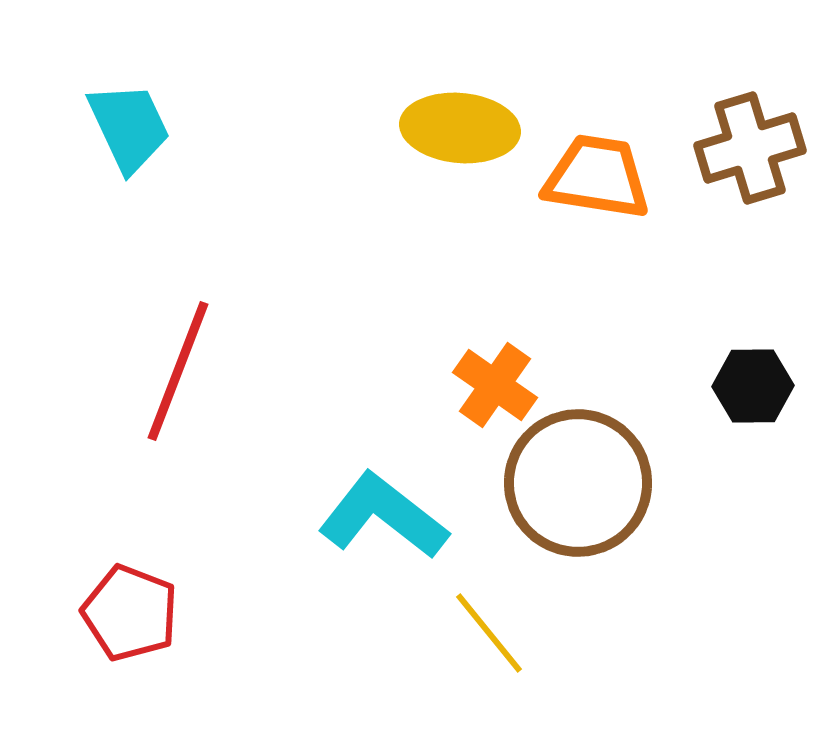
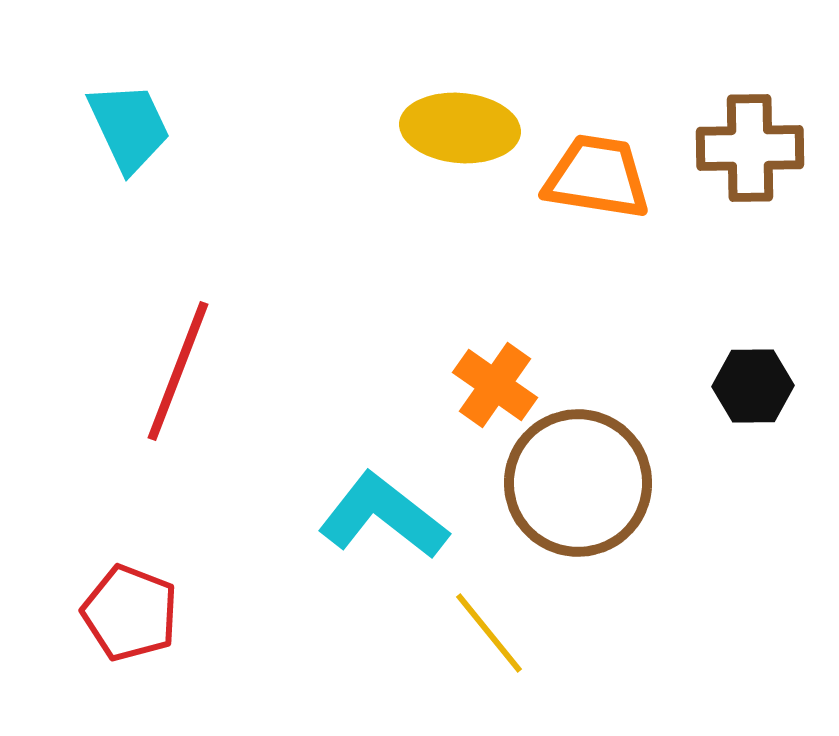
brown cross: rotated 16 degrees clockwise
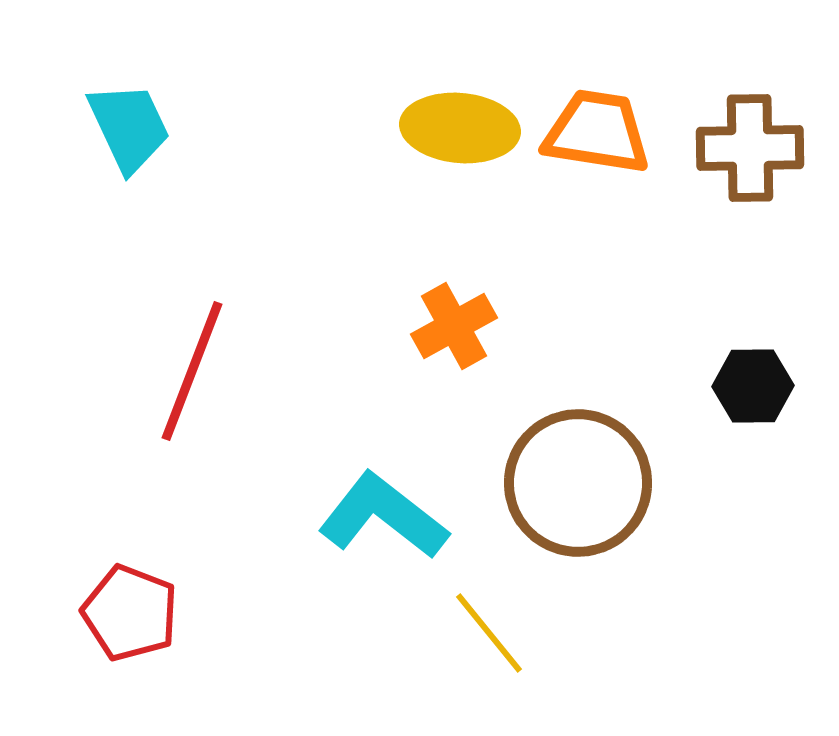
orange trapezoid: moved 45 px up
red line: moved 14 px right
orange cross: moved 41 px left, 59 px up; rotated 26 degrees clockwise
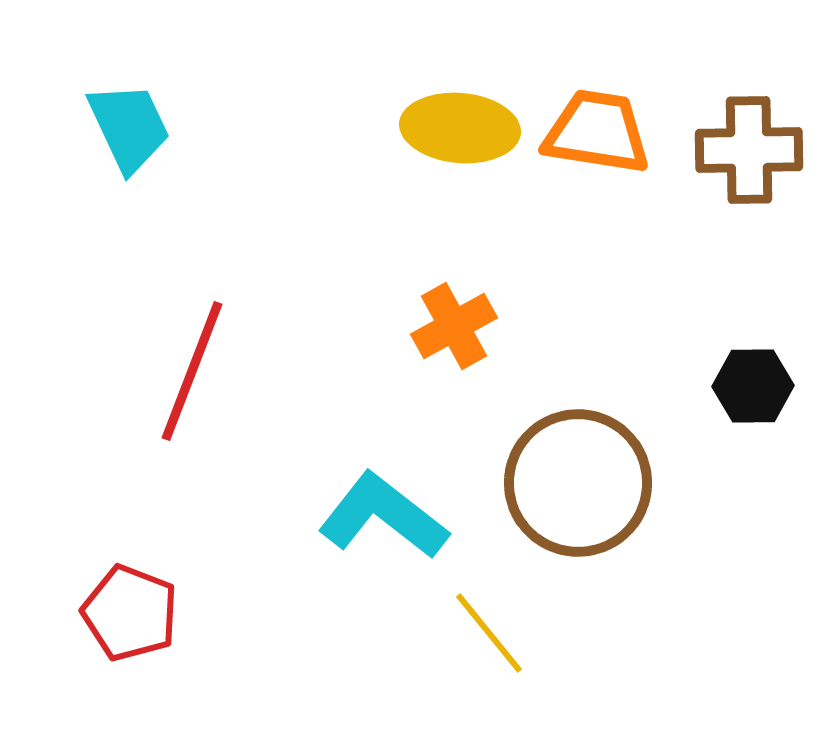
brown cross: moved 1 px left, 2 px down
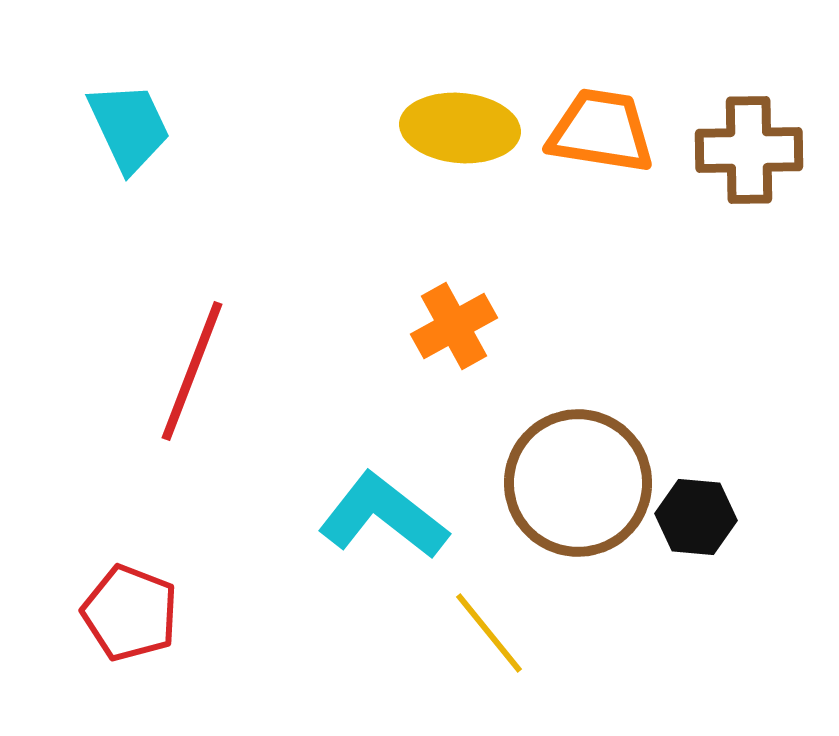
orange trapezoid: moved 4 px right, 1 px up
black hexagon: moved 57 px left, 131 px down; rotated 6 degrees clockwise
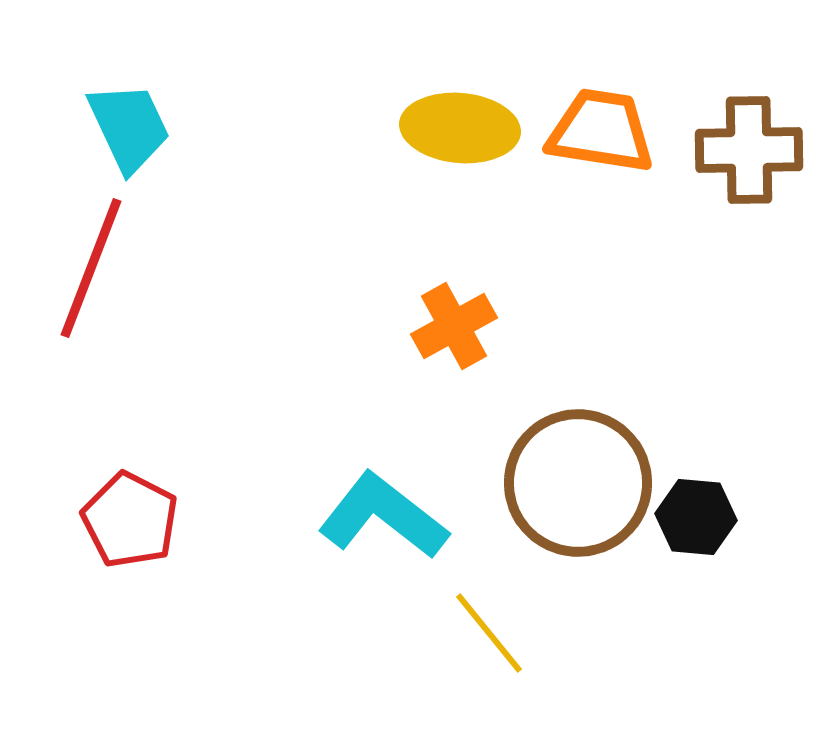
red line: moved 101 px left, 103 px up
red pentagon: moved 93 px up; rotated 6 degrees clockwise
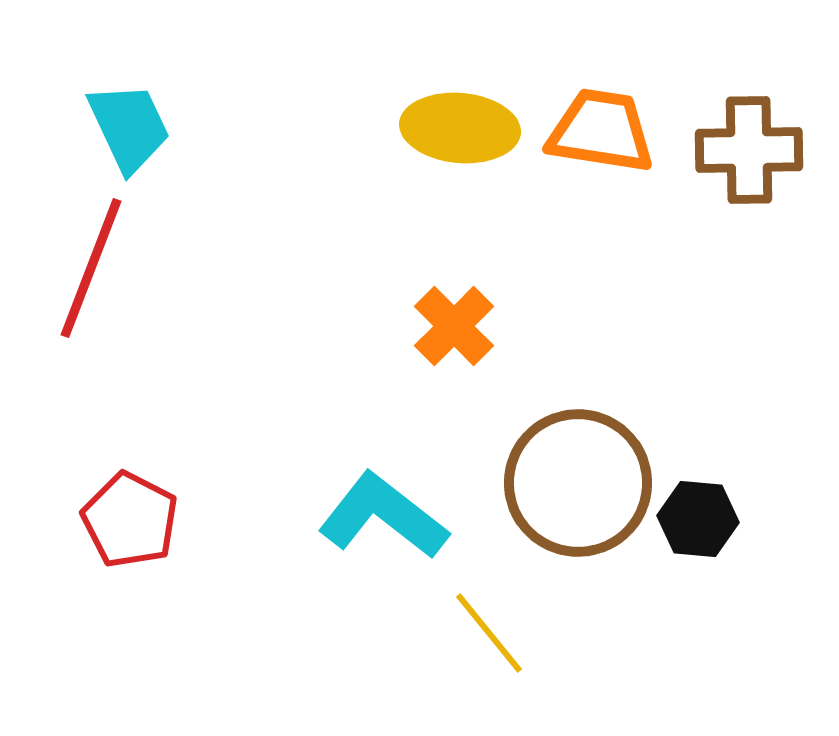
orange cross: rotated 16 degrees counterclockwise
black hexagon: moved 2 px right, 2 px down
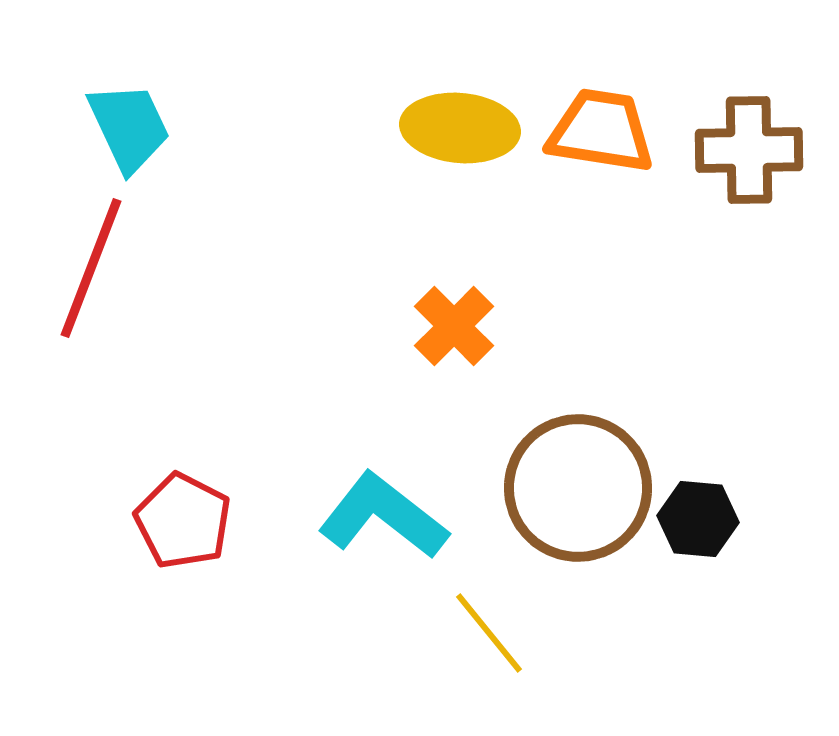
brown circle: moved 5 px down
red pentagon: moved 53 px right, 1 px down
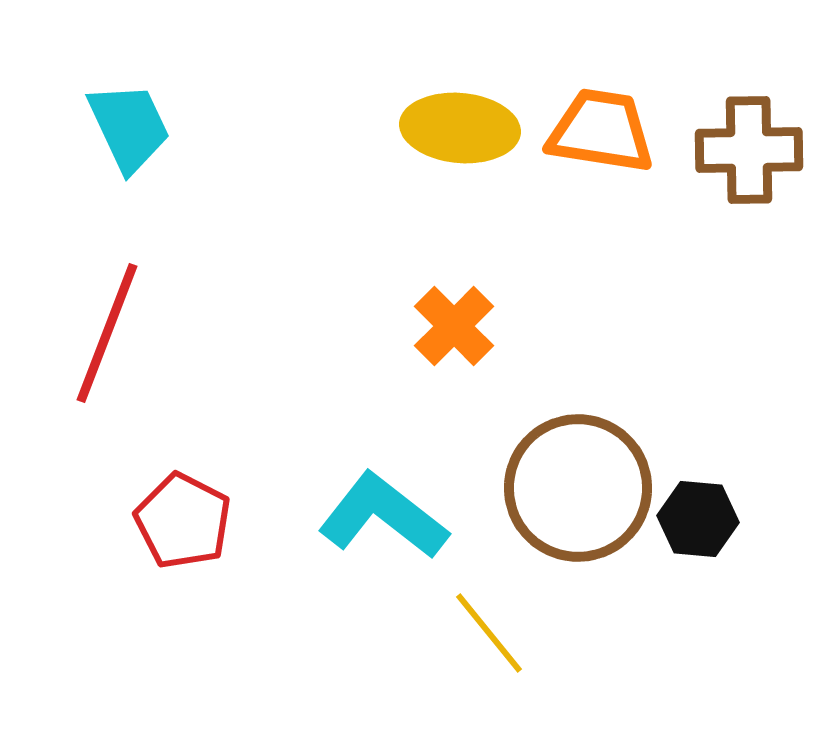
red line: moved 16 px right, 65 px down
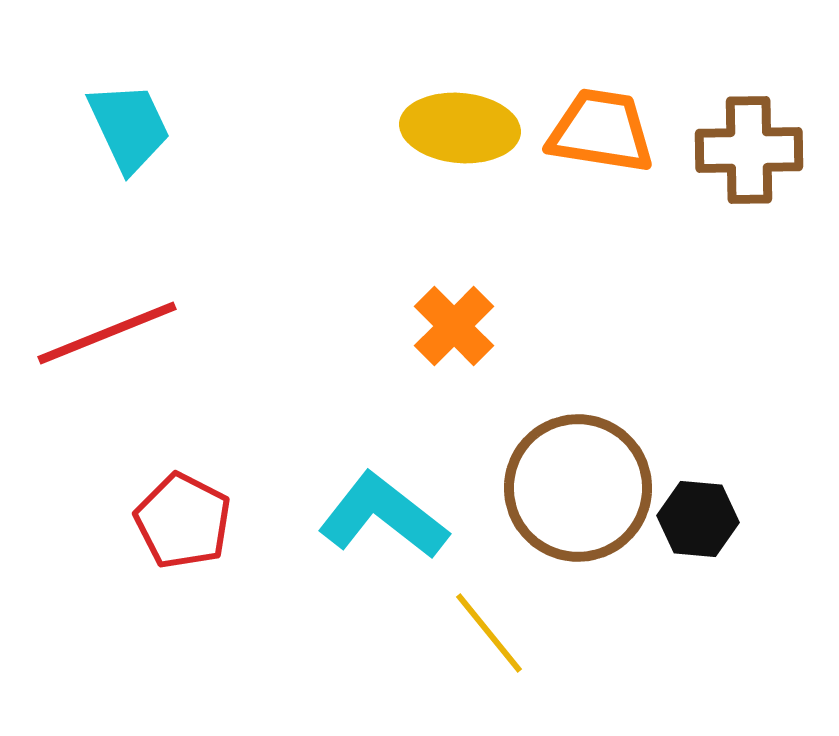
red line: rotated 47 degrees clockwise
